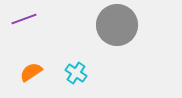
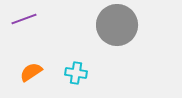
cyan cross: rotated 25 degrees counterclockwise
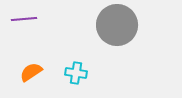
purple line: rotated 15 degrees clockwise
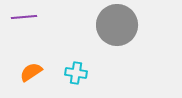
purple line: moved 2 px up
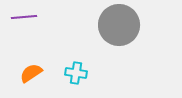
gray circle: moved 2 px right
orange semicircle: moved 1 px down
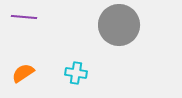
purple line: rotated 10 degrees clockwise
orange semicircle: moved 8 px left
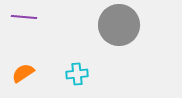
cyan cross: moved 1 px right, 1 px down; rotated 15 degrees counterclockwise
